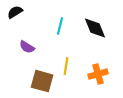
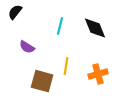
black semicircle: rotated 21 degrees counterclockwise
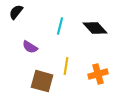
black semicircle: moved 1 px right
black diamond: rotated 20 degrees counterclockwise
purple semicircle: moved 3 px right
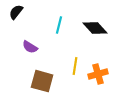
cyan line: moved 1 px left, 1 px up
yellow line: moved 9 px right
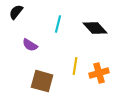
cyan line: moved 1 px left, 1 px up
purple semicircle: moved 2 px up
orange cross: moved 1 px right, 1 px up
